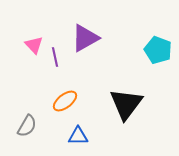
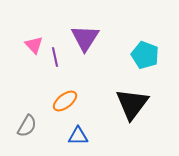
purple triangle: rotated 28 degrees counterclockwise
cyan pentagon: moved 13 px left, 5 px down
black triangle: moved 6 px right
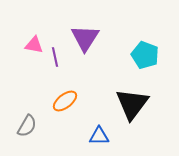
pink triangle: rotated 36 degrees counterclockwise
blue triangle: moved 21 px right
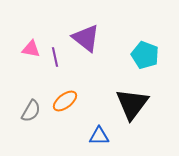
purple triangle: moved 1 px right; rotated 24 degrees counterclockwise
pink triangle: moved 3 px left, 4 px down
gray semicircle: moved 4 px right, 15 px up
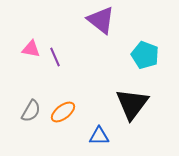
purple triangle: moved 15 px right, 18 px up
purple line: rotated 12 degrees counterclockwise
orange ellipse: moved 2 px left, 11 px down
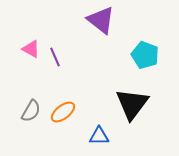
pink triangle: rotated 18 degrees clockwise
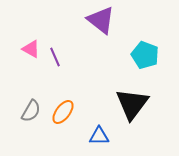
orange ellipse: rotated 15 degrees counterclockwise
